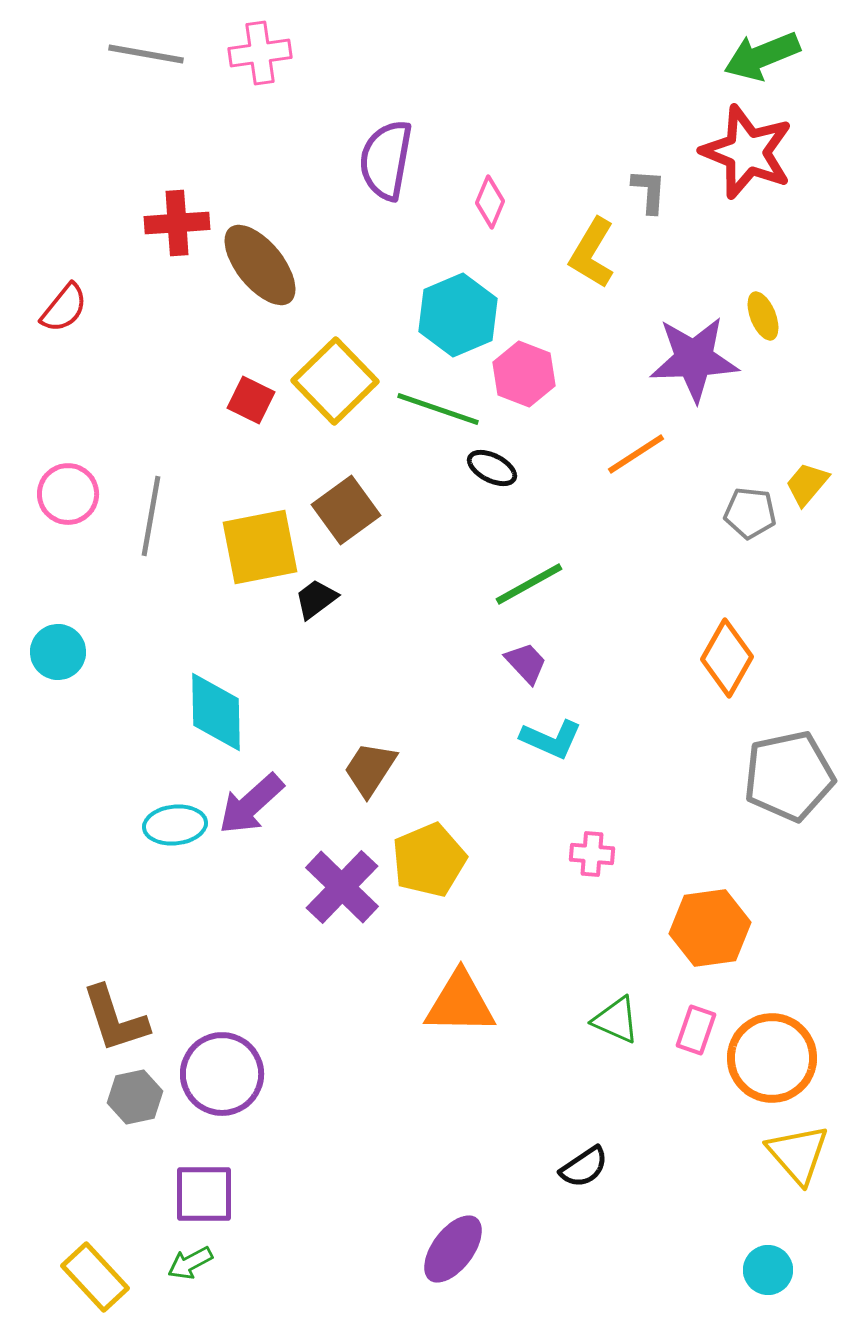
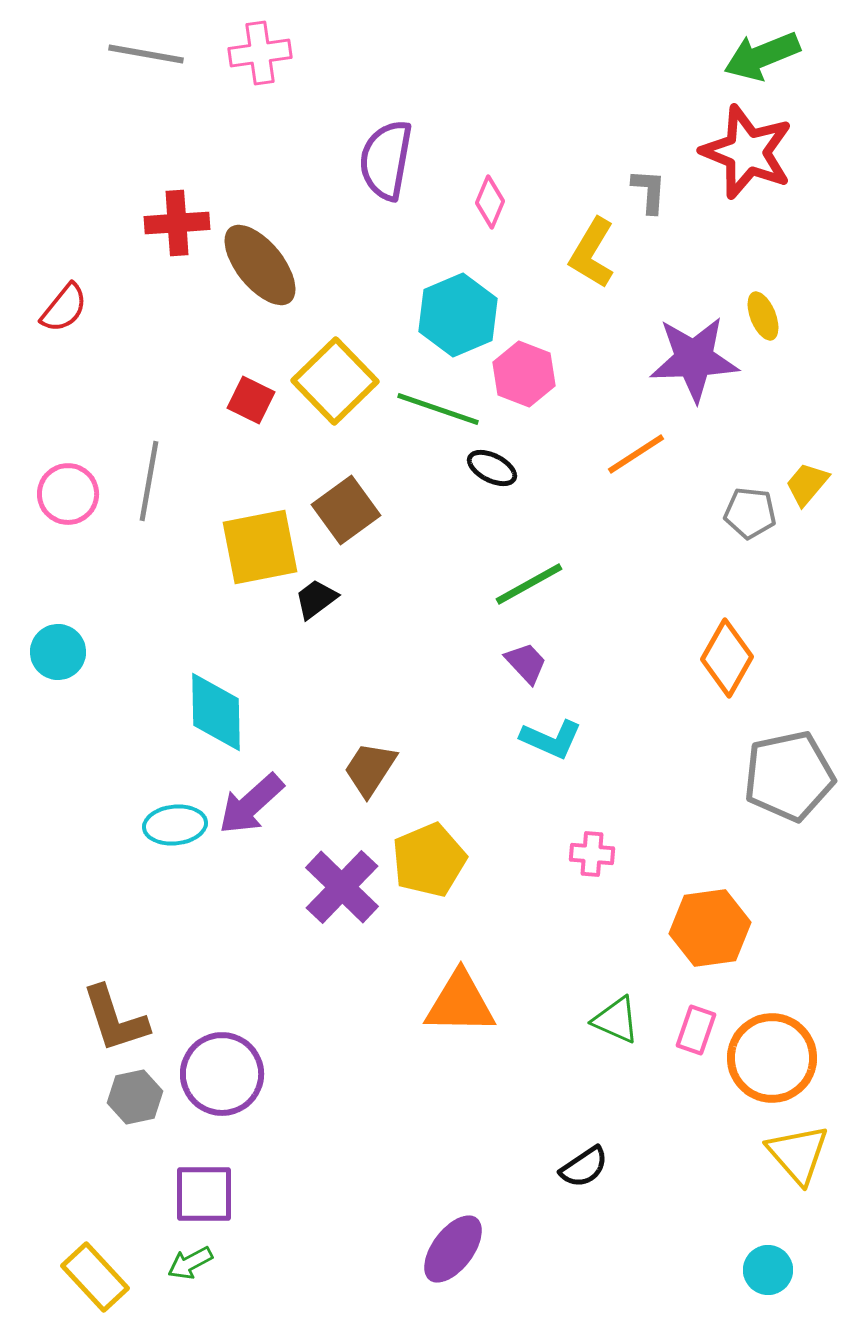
gray line at (151, 516): moved 2 px left, 35 px up
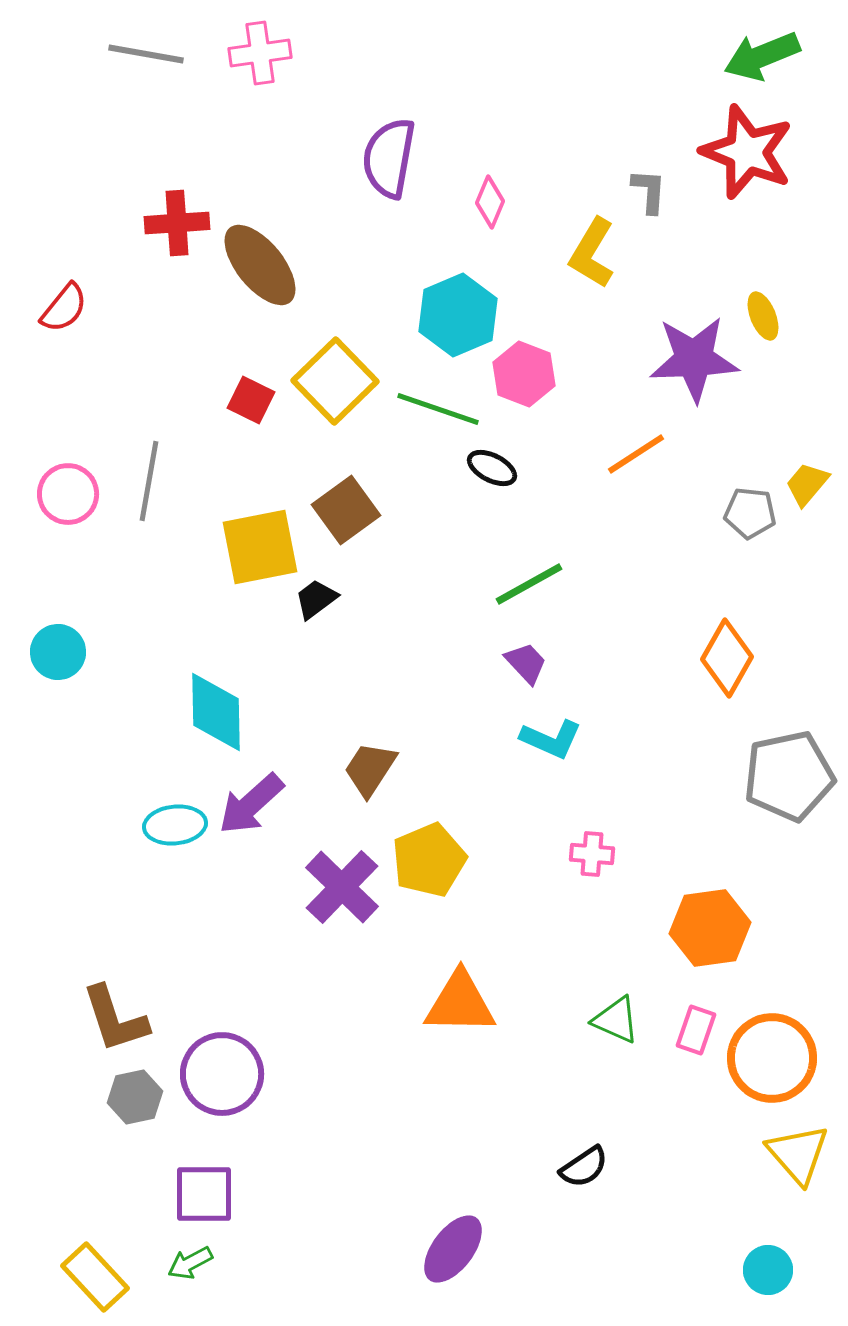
purple semicircle at (386, 160): moved 3 px right, 2 px up
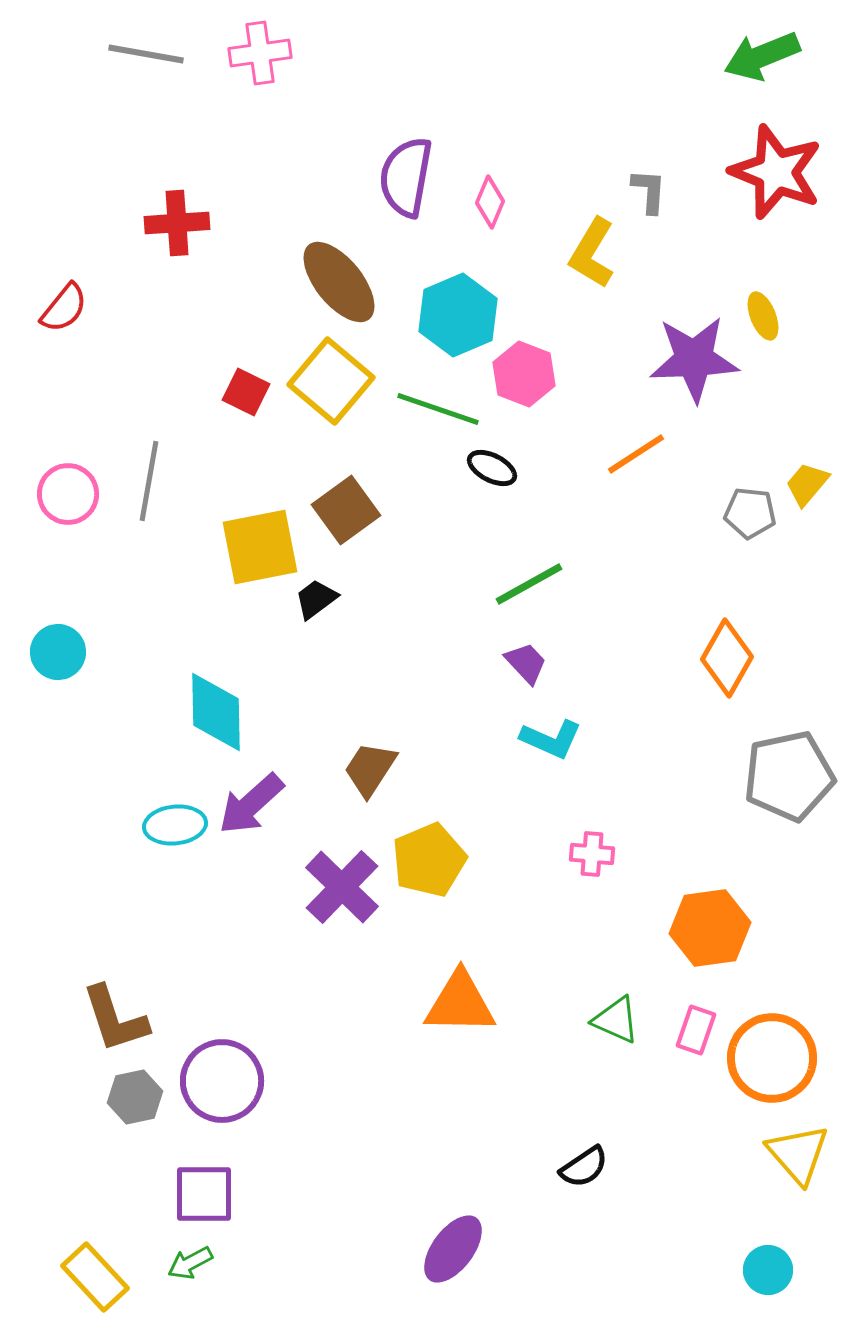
red star at (747, 152): moved 29 px right, 20 px down
purple semicircle at (389, 158): moved 17 px right, 19 px down
brown ellipse at (260, 265): moved 79 px right, 17 px down
yellow square at (335, 381): moved 4 px left; rotated 6 degrees counterclockwise
red square at (251, 400): moved 5 px left, 8 px up
purple circle at (222, 1074): moved 7 px down
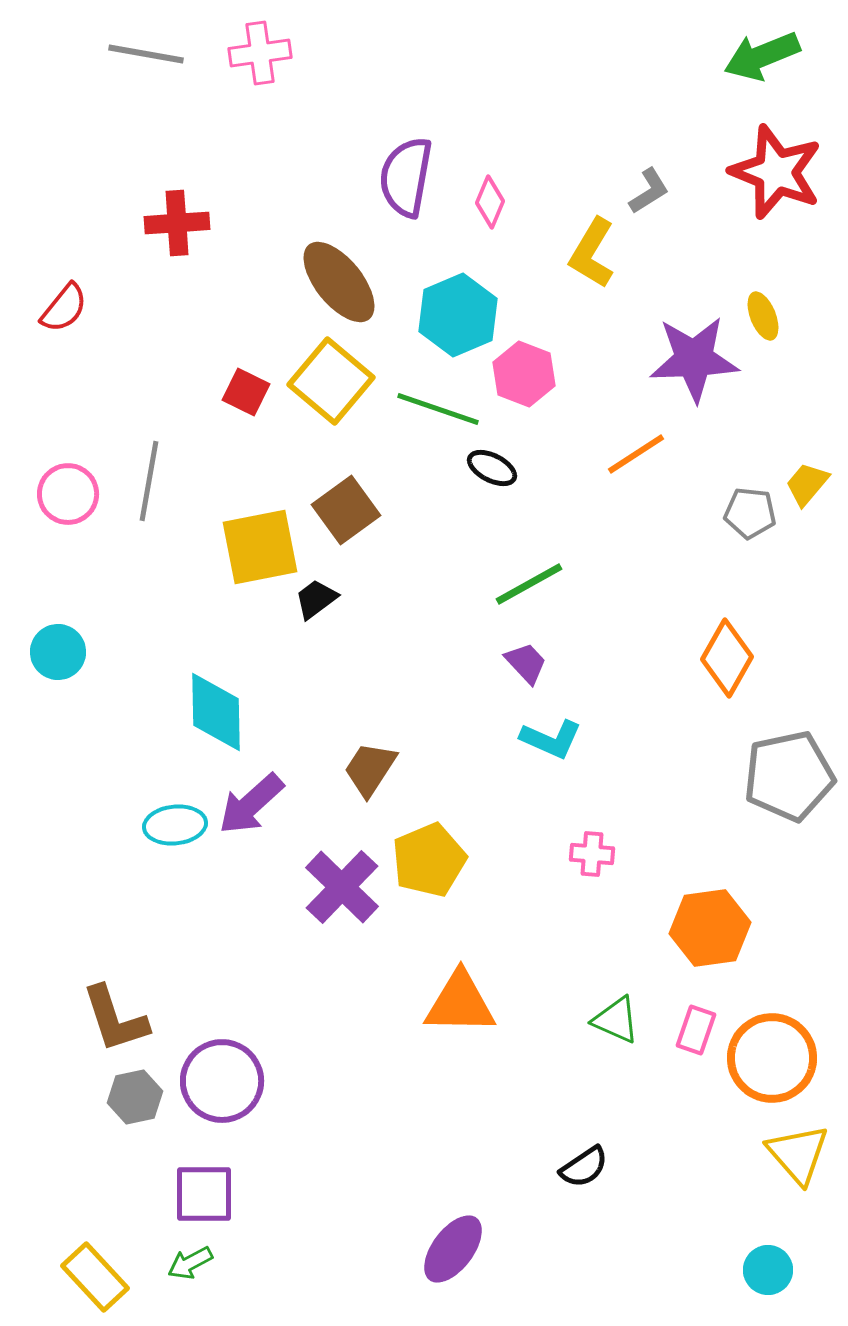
gray L-shape at (649, 191): rotated 54 degrees clockwise
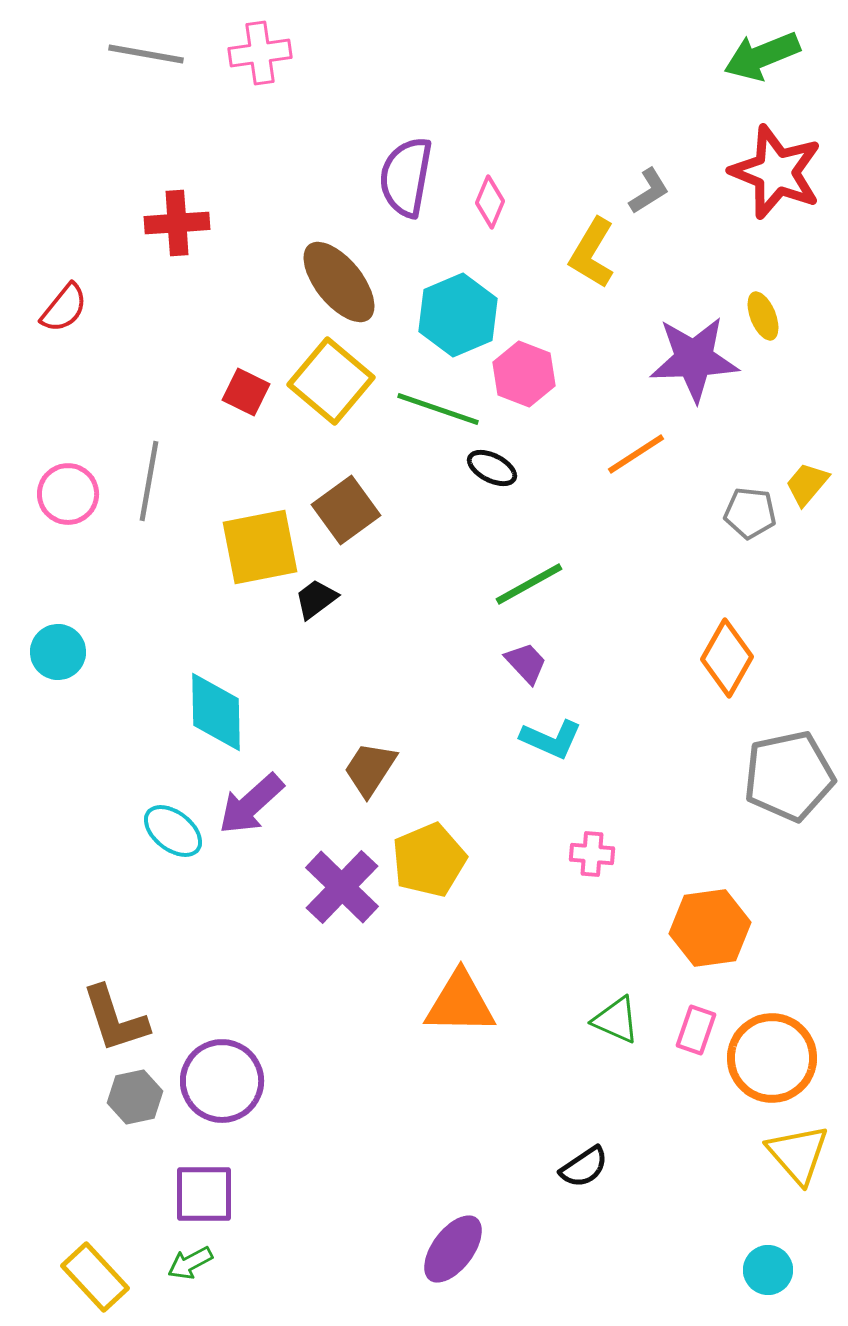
cyan ellipse at (175, 825): moved 2 px left, 6 px down; rotated 44 degrees clockwise
